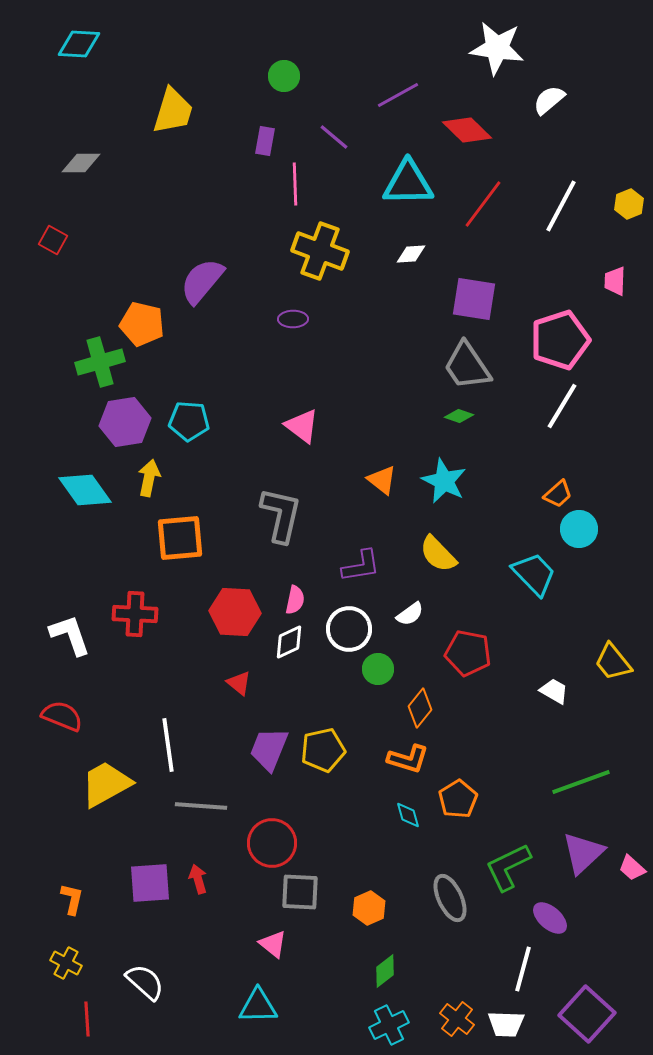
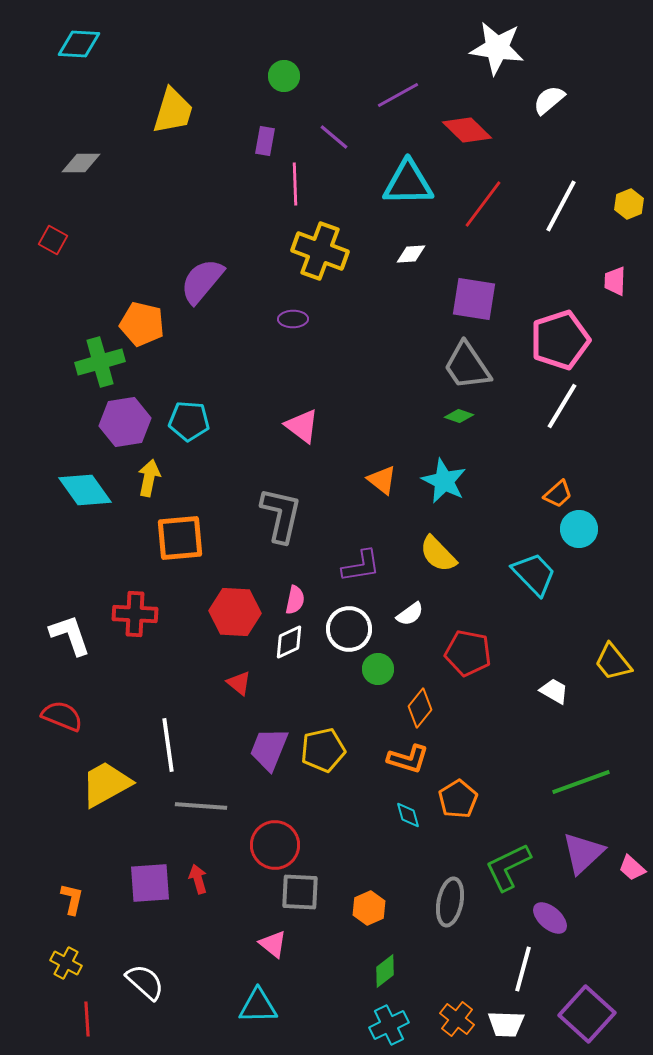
red circle at (272, 843): moved 3 px right, 2 px down
gray ellipse at (450, 898): moved 4 px down; rotated 36 degrees clockwise
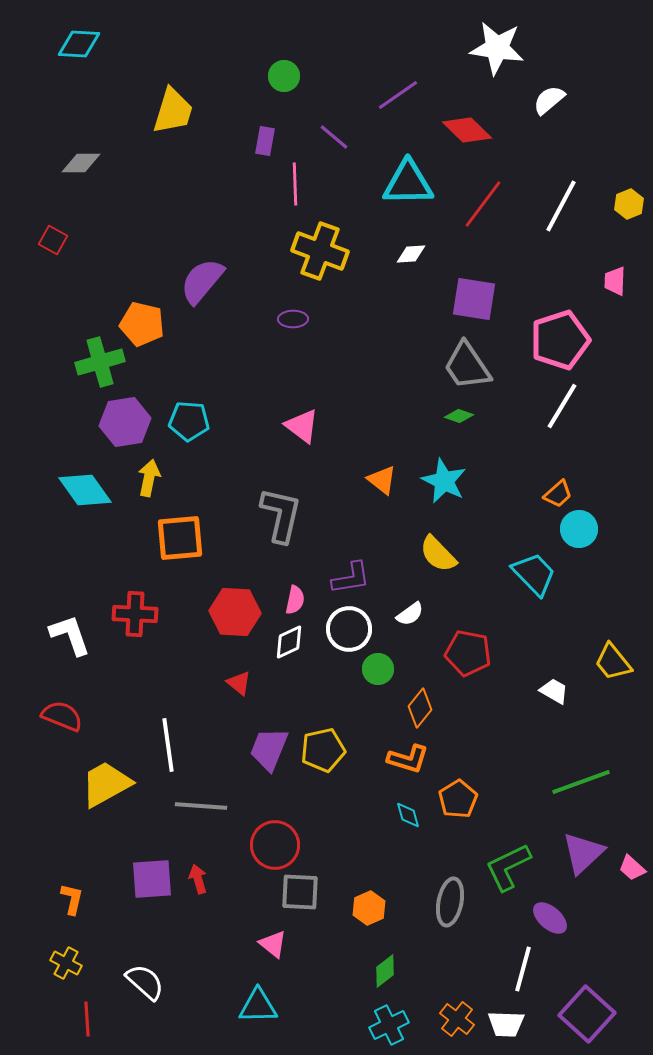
purple line at (398, 95): rotated 6 degrees counterclockwise
purple L-shape at (361, 566): moved 10 px left, 12 px down
purple square at (150, 883): moved 2 px right, 4 px up
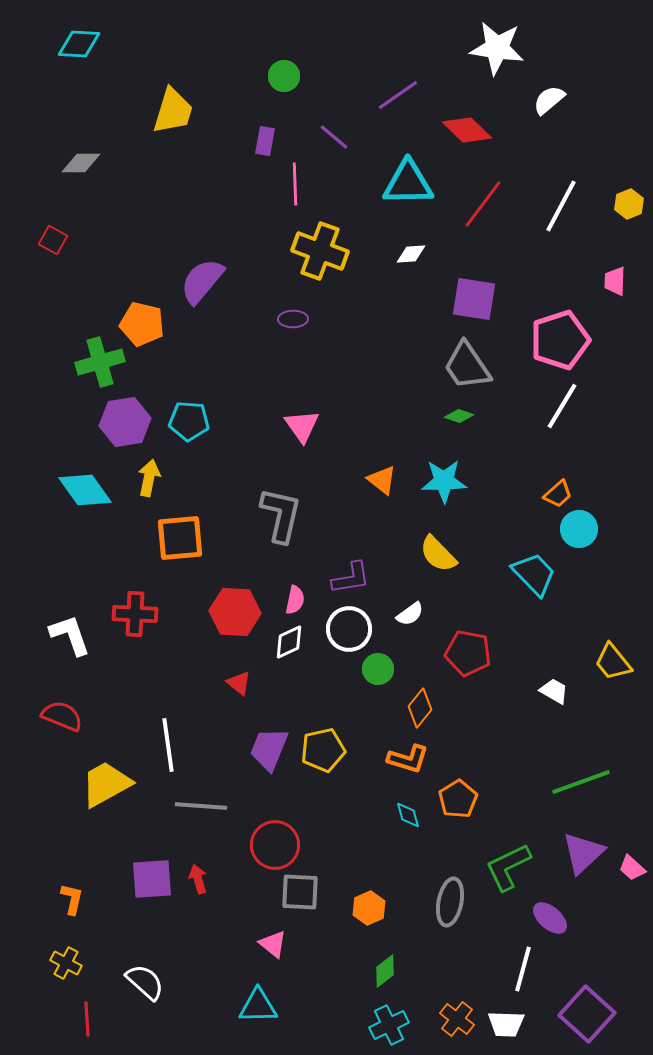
pink triangle at (302, 426): rotated 18 degrees clockwise
cyan star at (444, 481): rotated 27 degrees counterclockwise
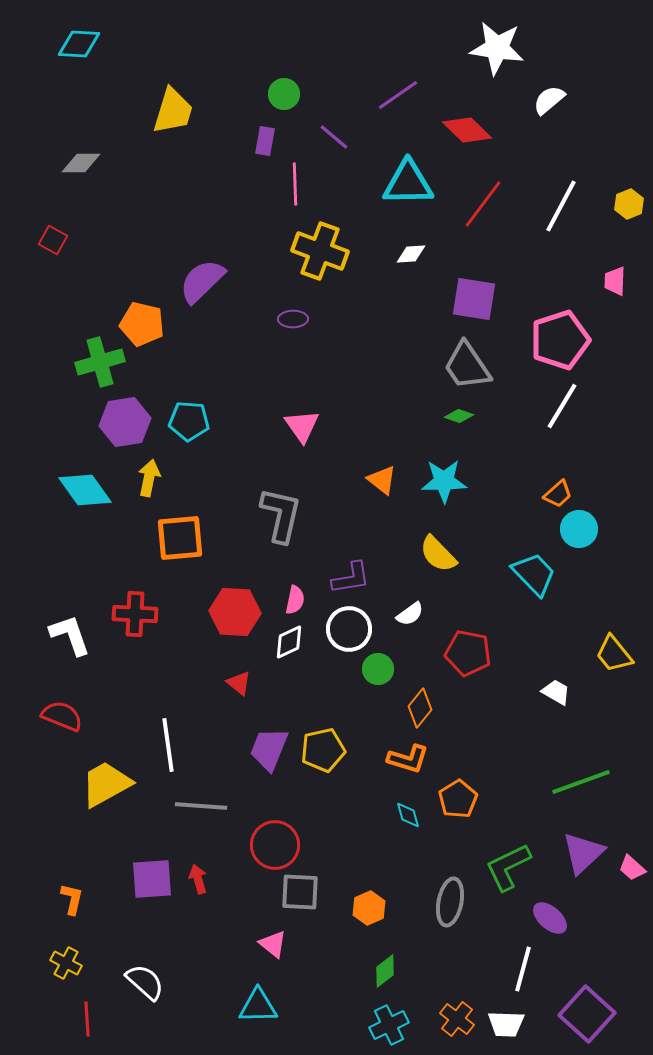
green circle at (284, 76): moved 18 px down
purple semicircle at (202, 281): rotated 6 degrees clockwise
yellow trapezoid at (613, 662): moved 1 px right, 8 px up
white trapezoid at (554, 691): moved 2 px right, 1 px down
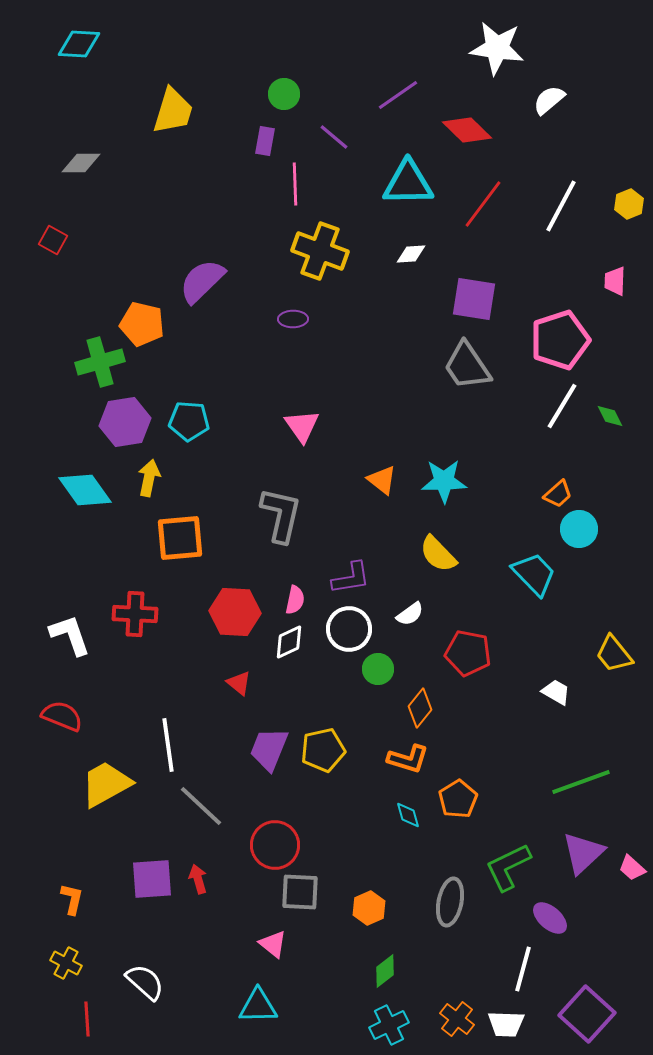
green diamond at (459, 416): moved 151 px right; rotated 44 degrees clockwise
gray line at (201, 806): rotated 39 degrees clockwise
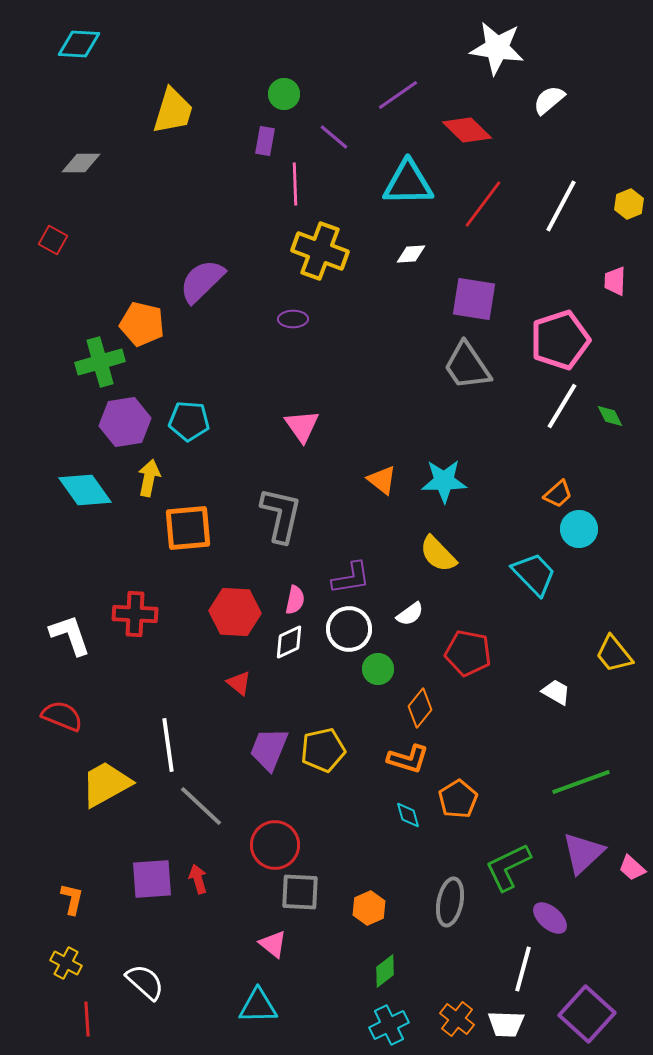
orange square at (180, 538): moved 8 px right, 10 px up
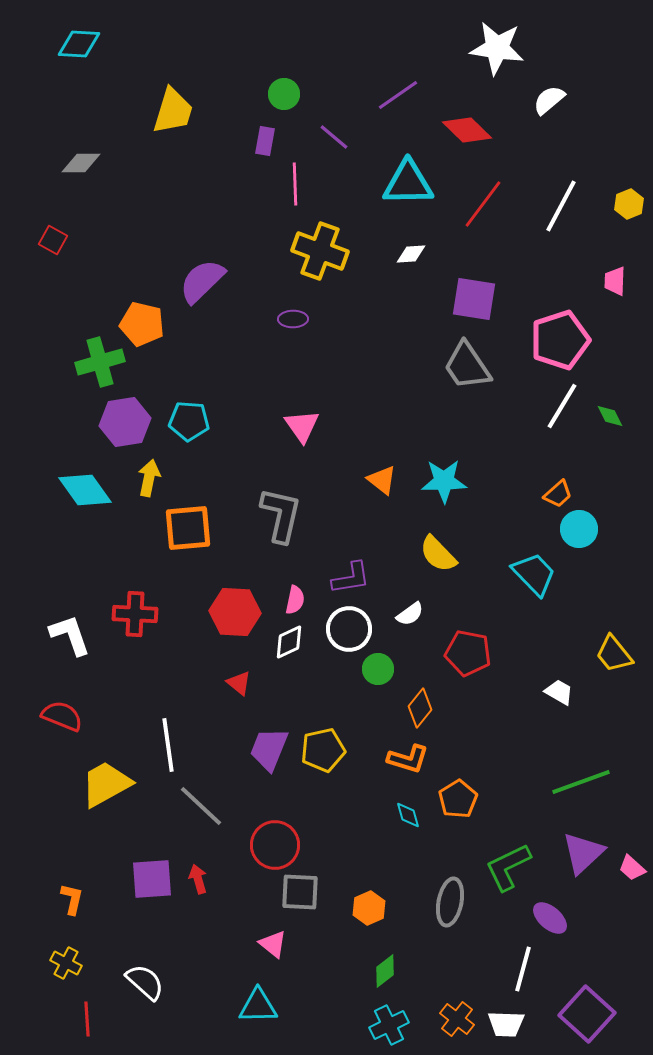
white trapezoid at (556, 692): moved 3 px right
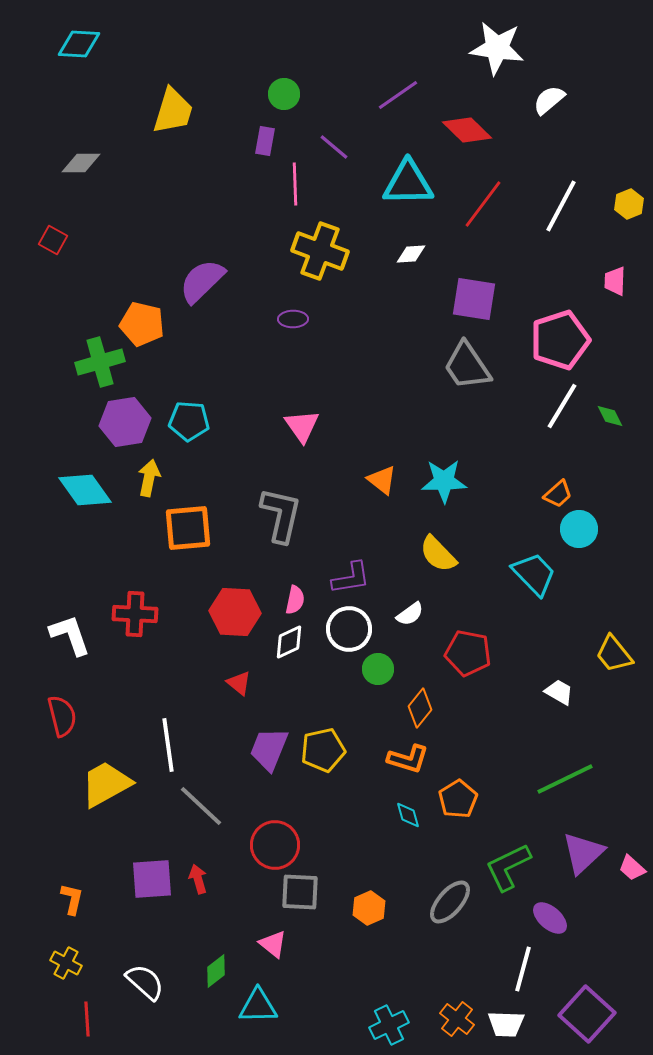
purple line at (334, 137): moved 10 px down
red semicircle at (62, 716): rotated 54 degrees clockwise
green line at (581, 782): moved 16 px left, 3 px up; rotated 6 degrees counterclockwise
gray ellipse at (450, 902): rotated 30 degrees clockwise
green diamond at (385, 971): moved 169 px left
